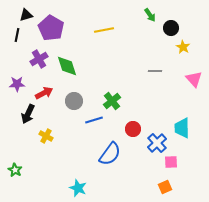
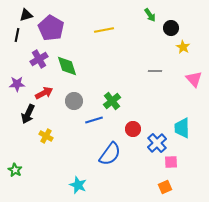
cyan star: moved 3 px up
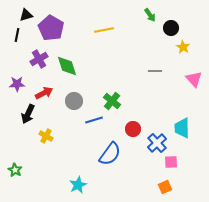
green cross: rotated 12 degrees counterclockwise
cyan star: rotated 24 degrees clockwise
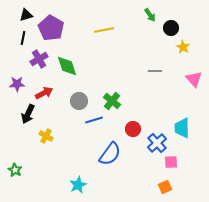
black line: moved 6 px right, 3 px down
gray circle: moved 5 px right
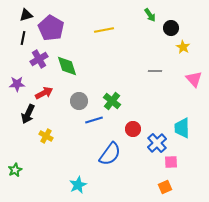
green star: rotated 16 degrees clockwise
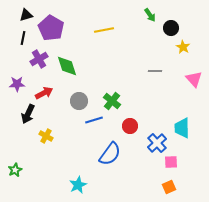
red circle: moved 3 px left, 3 px up
orange square: moved 4 px right
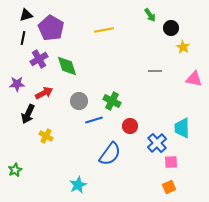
pink triangle: rotated 36 degrees counterclockwise
green cross: rotated 12 degrees counterclockwise
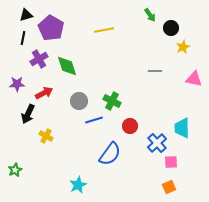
yellow star: rotated 16 degrees clockwise
